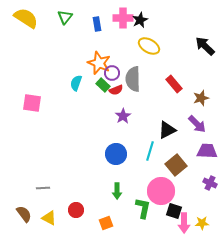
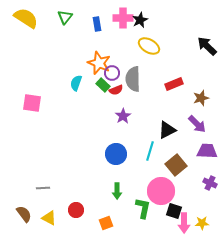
black arrow: moved 2 px right
red rectangle: rotated 72 degrees counterclockwise
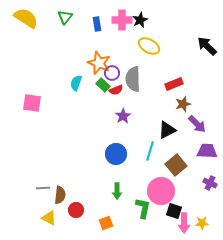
pink cross: moved 1 px left, 2 px down
brown star: moved 18 px left, 6 px down
brown semicircle: moved 36 px right, 19 px up; rotated 42 degrees clockwise
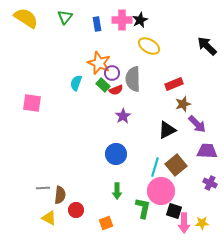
cyan line: moved 5 px right, 16 px down
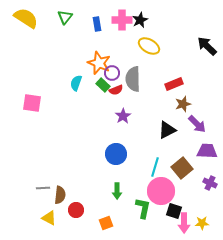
brown square: moved 6 px right, 3 px down
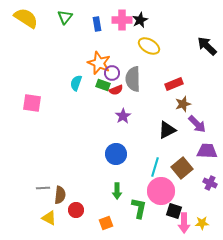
green rectangle: rotated 24 degrees counterclockwise
green L-shape: moved 4 px left
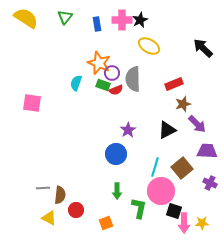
black arrow: moved 4 px left, 2 px down
purple star: moved 5 px right, 14 px down
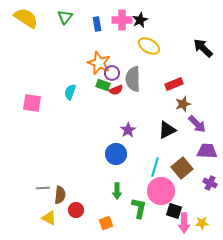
cyan semicircle: moved 6 px left, 9 px down
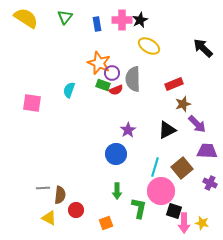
cyan semicircle: moved 1 px left, 2 px up
yellow star: rotated 16 degrees clockwise
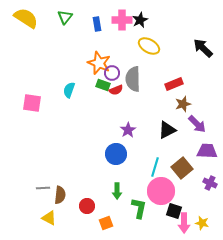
red circle: moved 11 px right, 4 px up
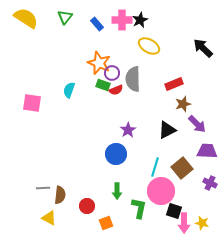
blue rectangle: rotated 32 degrees counterclockwise
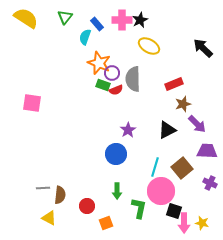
cyan semicircle: moved 16 px right, 53 px up
